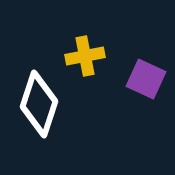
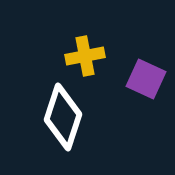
white diamond: moved 24 px right, 13 px down
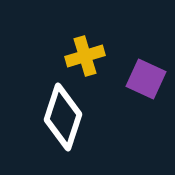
yellow cross: rotated 6 degrees counterclockwise
